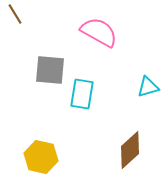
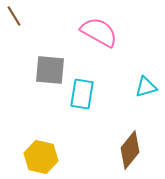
brown line: moved 1 px left, 2 px down
cyan triangle: moved 2 px left
brown diamond: rotated 9 degrees counterclockwise
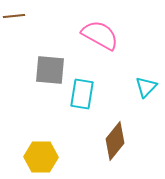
brown line: rotated 65 degrees counterclockwise
pink semicircle: moved 1 px right, 3 px down
cyan triangle: rotated 30 degrees counterclockwise
brown diamond: moved 15 px left, 9 px up
yellow hexagon: rotated 12 degrees counterclockwise
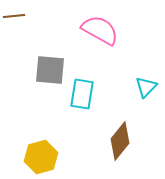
pink semicircle: moved 5 px up
brown diamond: moved 5 px right
yellow hexagon: rotated 16 degrees counterclockwise
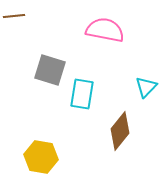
pink semicircle: moved 5 px right; rotated 18 degrees counterclockwise
gray square: rotated 12 degrees clockwise
brown diamond: moved 10 px up
yellow hexagon: rotated 24 degrees clockwise
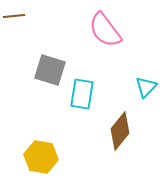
pink semicircle: rotated 138 degrees counterclockwise
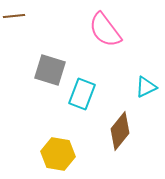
cyan triangle: rotated 20 degrees clockwise
cyan rectangle: rotated 12 degrees clockwise
yellow hexagon: moved 17 px right, 3 px up
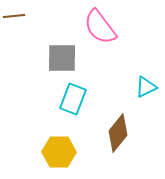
pink semicircle: moved 5 px left, 3 px up
gray square: moved 12 px right, 12 px up; rotated 16 degrees counterclockwise
cyan rectangle: moved 9 px left, 5 px down
brown diamond: moved 2 px left, 2 px down
yellow hexagon: moved 1 px right, 2 px up; rotated 8 degrees counterclockwise
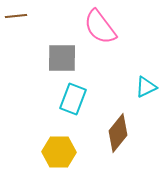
brown line: moved 2 px right
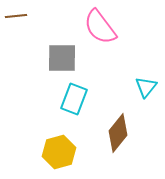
cyan triangle: rotated 25 degrees counterclockwise
cyan rectangle: moved 1 px right
yellow hexagon: rotated 16 degrees counterclockwise
